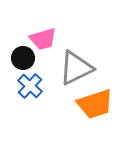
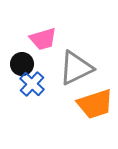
black circle: moved 1 px left, 6 px down
blue cross: moved 2 px right, 2 px up
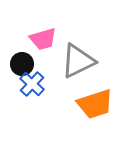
gray triangle: moved 2 px right, 7 px up
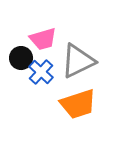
black circle: moved 1 px left, 6 px up
blue cross: moved 9 px right, 12 px up
orange trapezoid: moved 17 px left
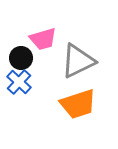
blue cross: moved 22 px left, 10 px down
